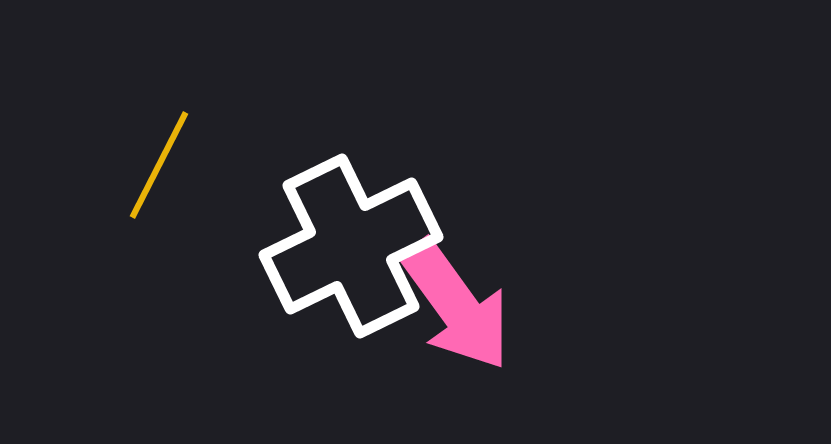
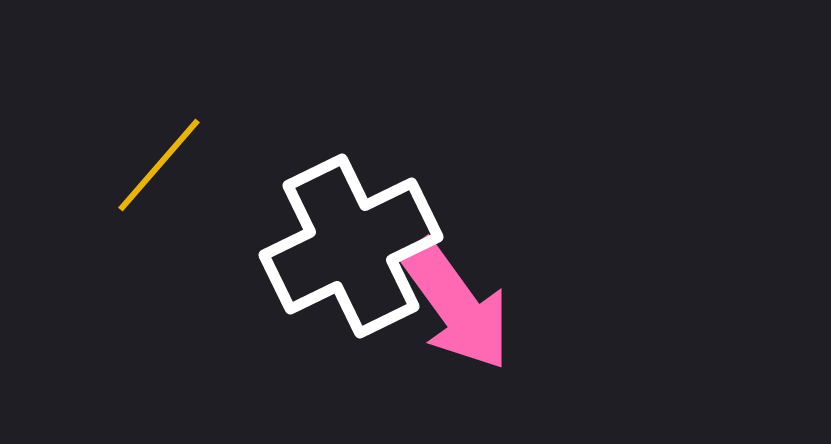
yellow line: rotated 14 degrees clockwise
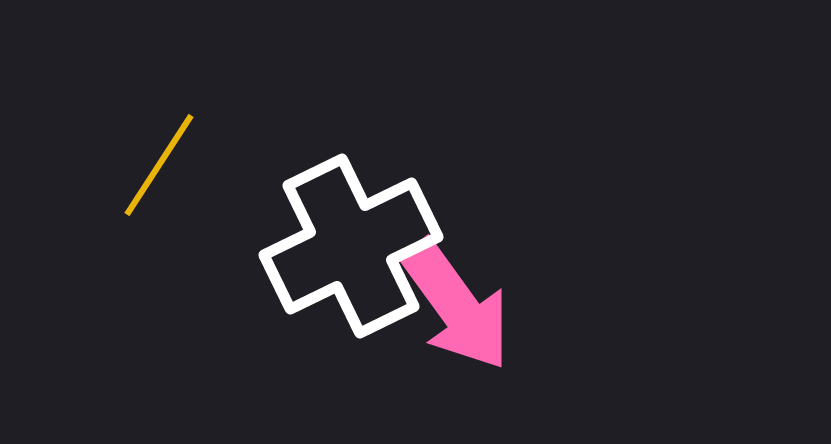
yellow line: rotated 8 degrees counterclockwise
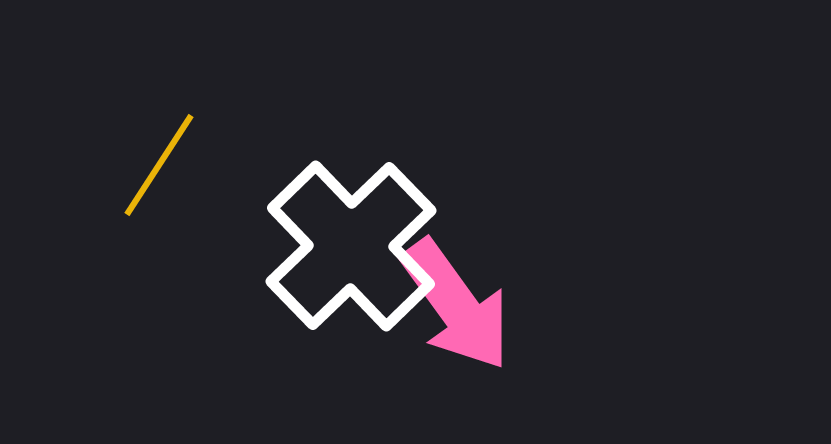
white cross: rotated 18 degrees counterclockwise
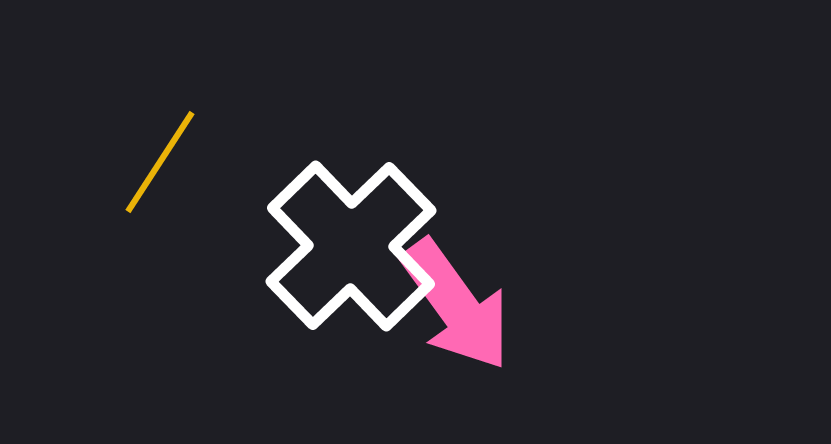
yellow line: moved 1 px right, 3 px up
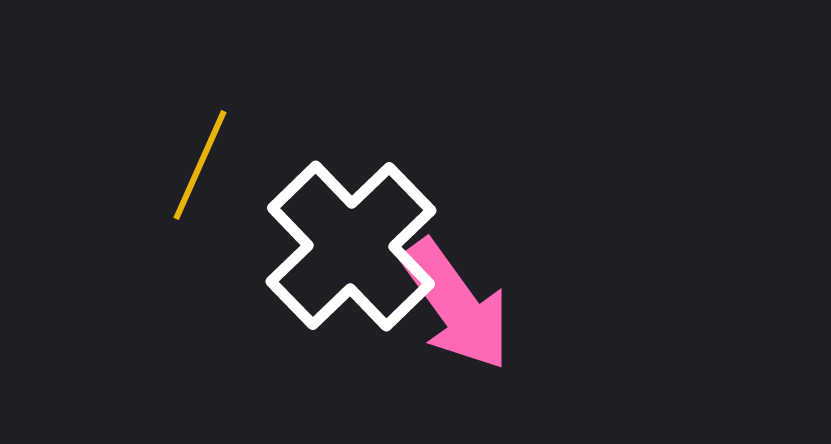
yellow line: moved 40 px right, 3 px down; rotated 9 degrees counterclockwise
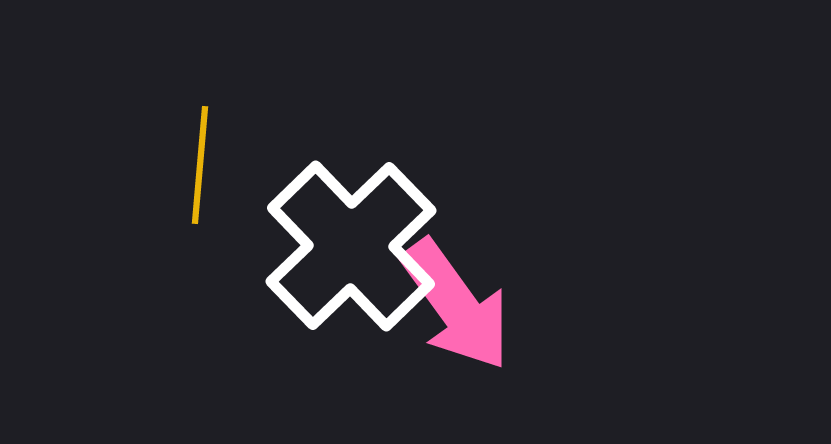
yellow line: rotated 19 degrees counterclockwise
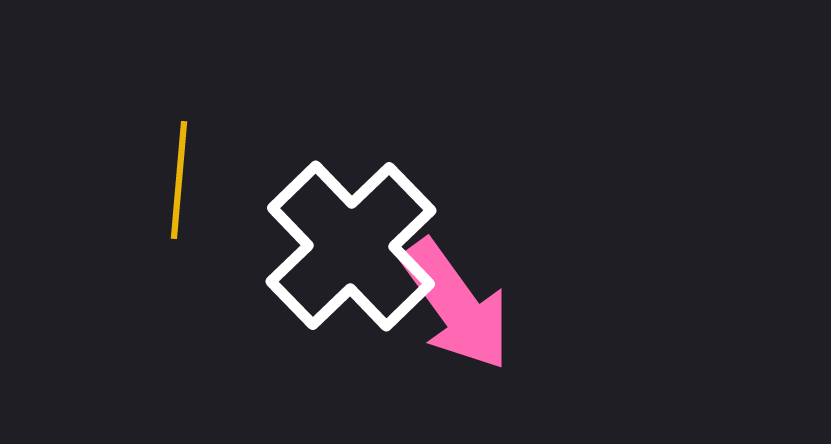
yellow line: moved 21 px left, 15 px down
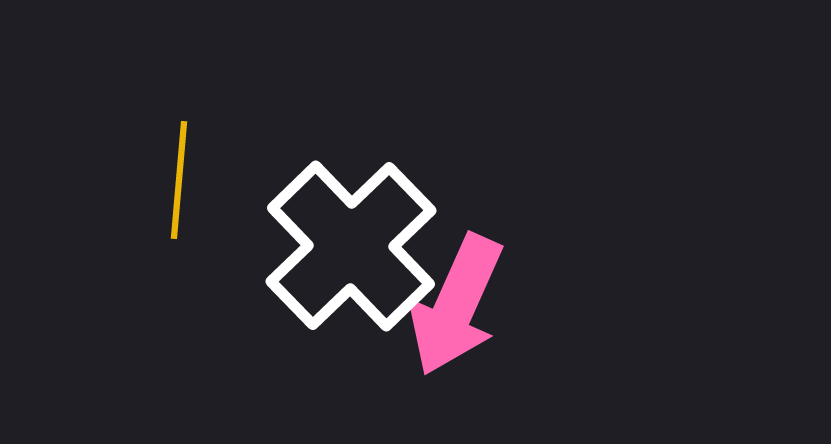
pink arrow: rotated 60 degrees clockwise
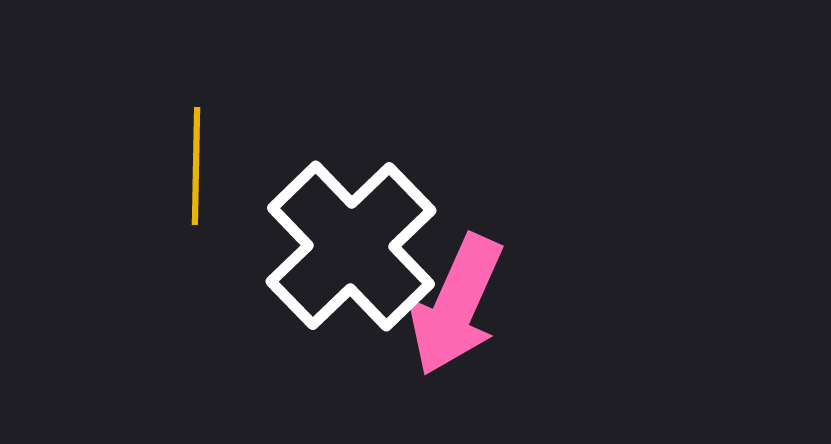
yellow line: moved 17 px right, 14 px up; rotated 4 degrees counterclockwise
